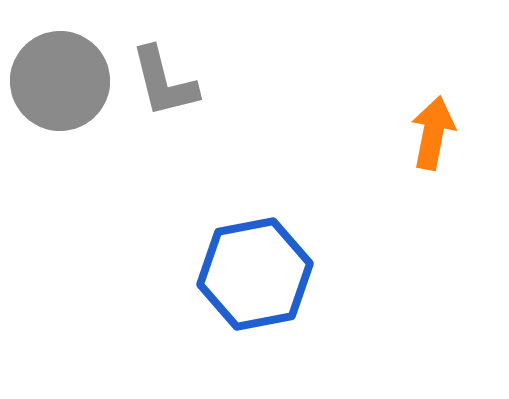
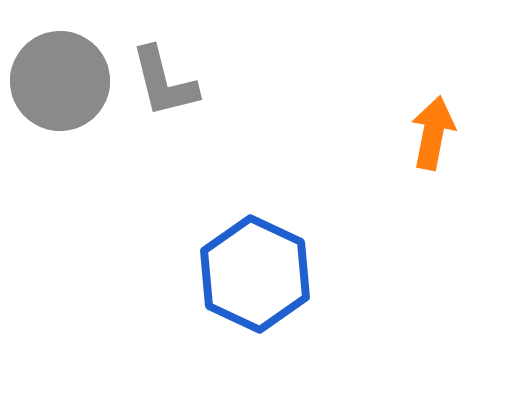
blue hexagon: rotated 24 degrees counterclockwise
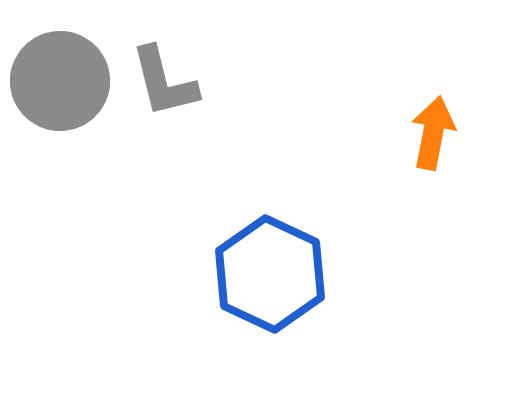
blue hexagon: moved 15 px right
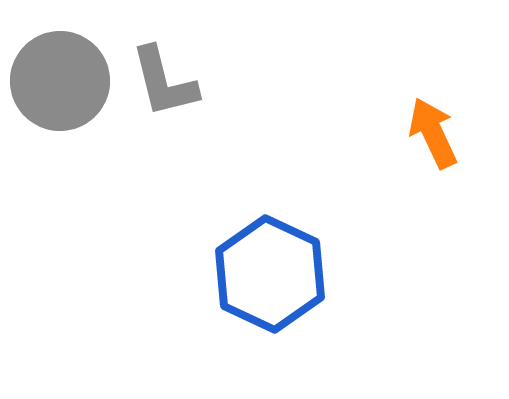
orange arrow: rotated 36 degrees counterclockwise
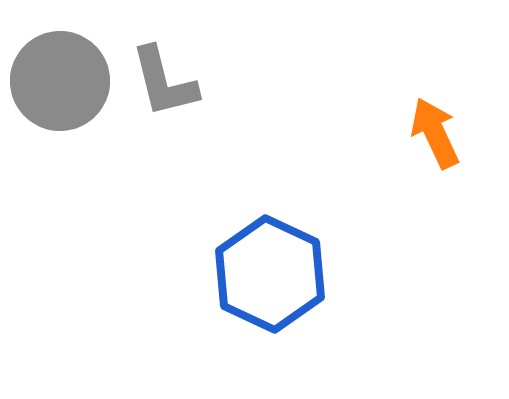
orange arrow: moved 2 px right
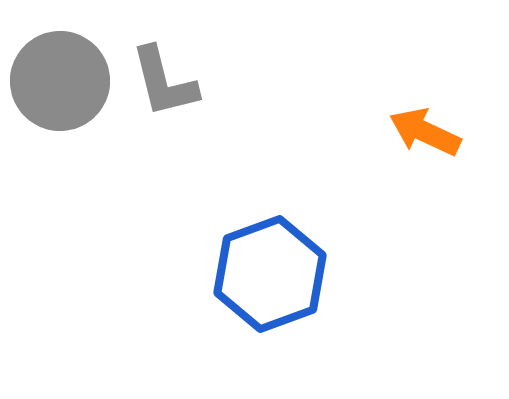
orange arrow: moved 10 px left, 1 px up; rotated 40 degrees counterclockwise
blue hexagon: rotated 15 degrees clockwise
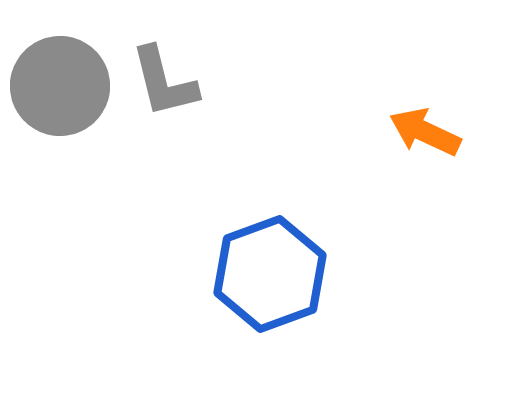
gray circle: moved 5 px down
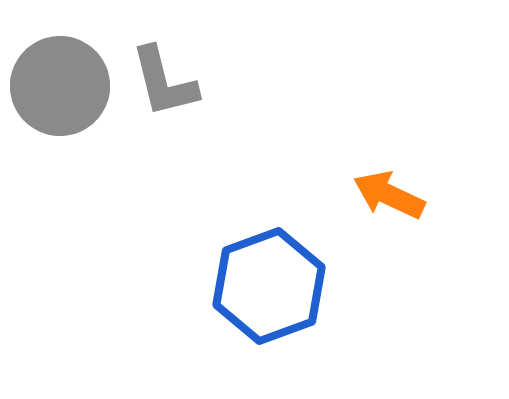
orange arrow: moved 36 px left, 63 px down
blue hexagon: moved 1 px left, 12 px down
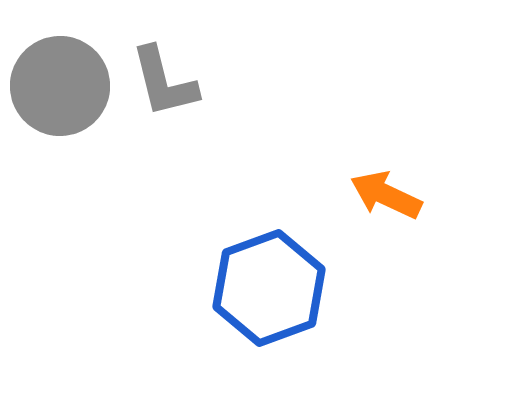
orange arrow: moved 3 px left
blue hexagon: moved 2 px down
